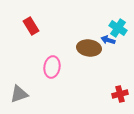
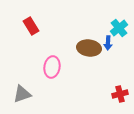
cyan cross: moved 1 px right; rotated 18 degrees clockwise
blue arrow: moved 3 px down; rotated 104 degrees counterclockwise
gray triangle: moved 3 px right
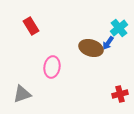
blue arrow: rotated 32 degrees clockwise
brown ellipse: moved 2 px right; rotated 10 degrees clockwise
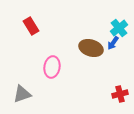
blue arrow: moved 5 px right
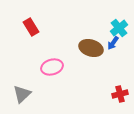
red rectangle: moved 1 px down
pink ellipse: rotated 65 degrees clockwise
gray triangle: rotated 24 degrees counterclockwise
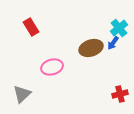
brown ellipse: rotated 35 degrees counterclockwise
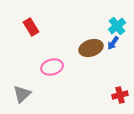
cyan cross: moved 2 px left, 2 px up
red cross: moved 1 px down
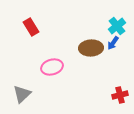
brown ellipse: rotated 15 degrees clockwise
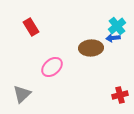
blue arrow: moved 5 px up; rotated 48 degrees clockwise
pink ellipse: rotated 25 degrees counterclockwise
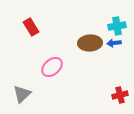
cyan cross: rotated 30 degrees clockwise
blue arrow: moved 1 px right, 5 px down
brown ellipse: moved 1 px left, 5 px up
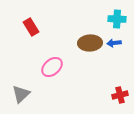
cyan cross: moved 7 px up; rotated 12 degrees clockwise
gray triangle: moved 1 px left
